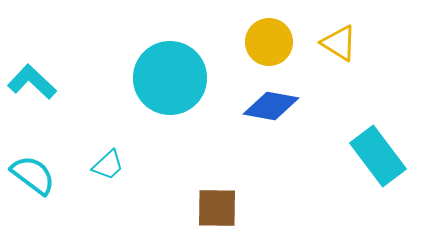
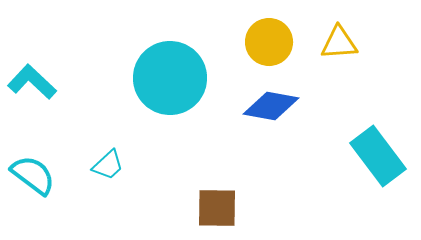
yellow triangle: rotated 36 degrees counterclockwise
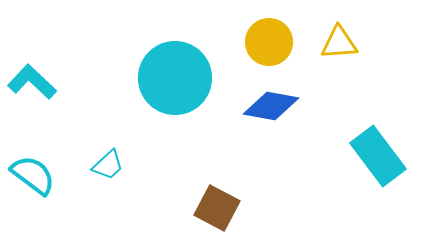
cyan circle: moved 5 px right
brown square: rotated 27 degrees clockwise
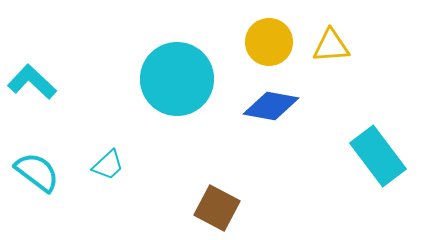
yellow triangle: moved 8 px left, 3 px down
cyan circle: moved 2 px right, 1 px down
cyan semicircle: moved 4 px right, 3 px up
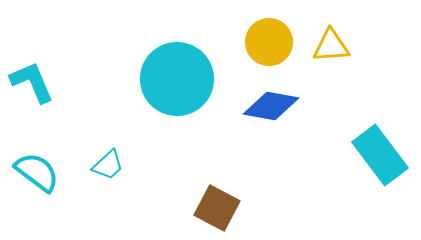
cyan L-shape: rotated 24 degrees clockwise
cyan rectangle: moved 2 px right, 1 px up
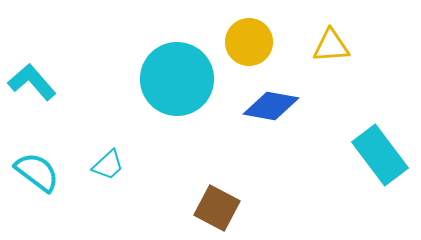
yellow circle: moved 20 px left
cyan L-shape: rotated 18 degrees counterclockwise
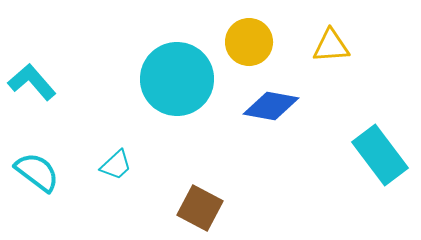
cyan trapezoid: moved 8 px right
brown square: moved 17 px left
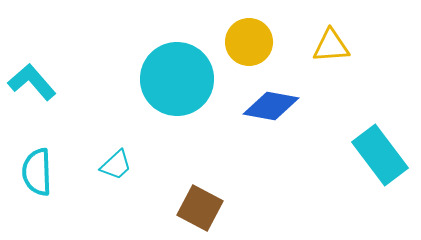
cyan semicircle: rotated 129 degrees counterclockwise
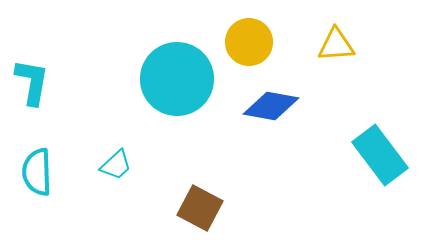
yellow triangle: moved 5 px right, 1 px up
cyan L-shape: rotated 51 degrees clockwise
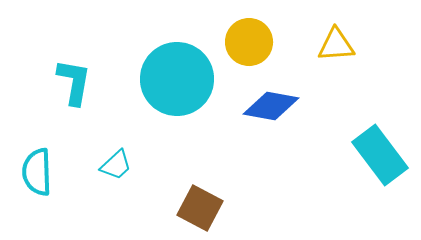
cyan L-shape: moved 42 px right
